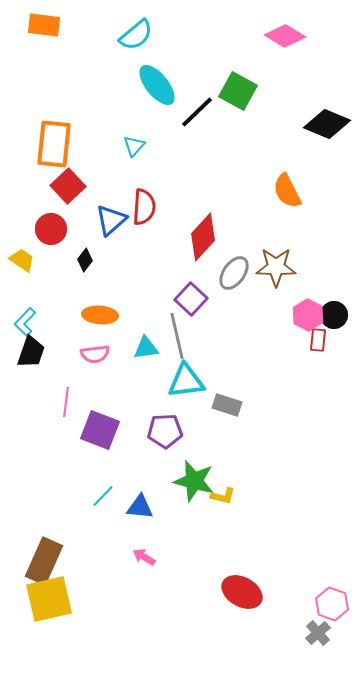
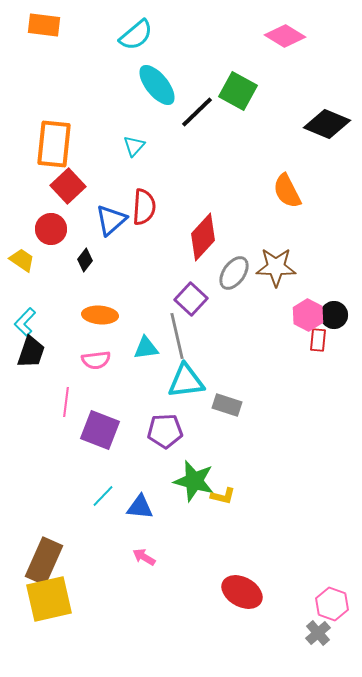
pink semicircle at (95, 354): moved 1 px right, 6 px down
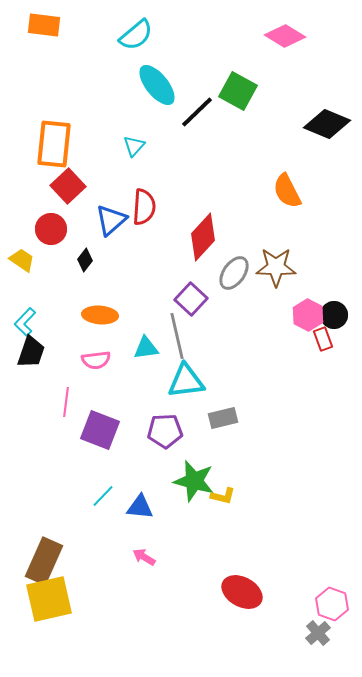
red rectangle at (318, 340): moved 5 px right, 1 px up; rotated 25 degrees counterclockwise
gray rectangle at (227, 405): moved 4 px left, 13 px down; rotated 32 degrees counterclockwise
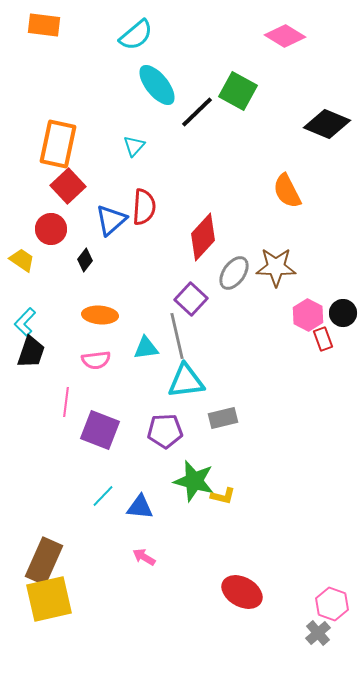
orange rectangle at (54, 144): moved 4 px right; rotated 6 degrees clockwise
black circle at (334, 315): moved 9 px right, 2 px up
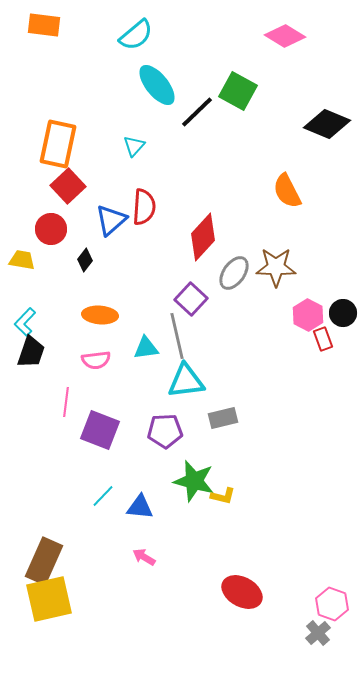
yellow trapezoid at (22, 260): rotated 24 degrees counterclockwise
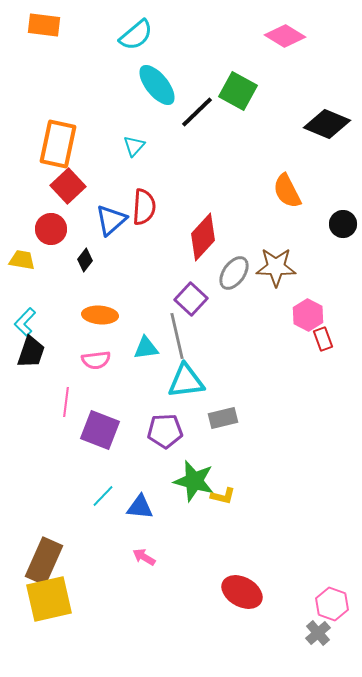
black circle at (343, 313): moved 89 px up
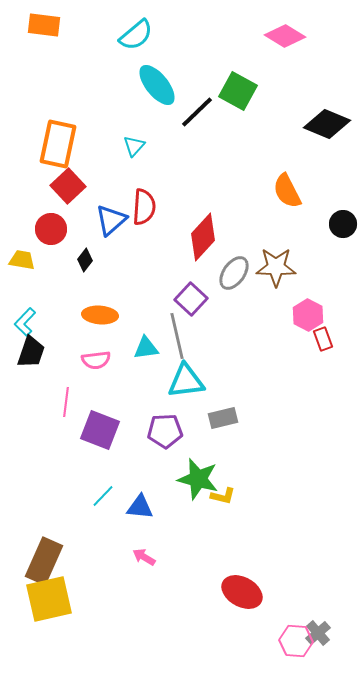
green star at (194, 481): moved 4 px right, 2 px up
pink hexagon at (332, 604): moved 36 px left, 37 px down; rotated 16 degrees counterclockwise
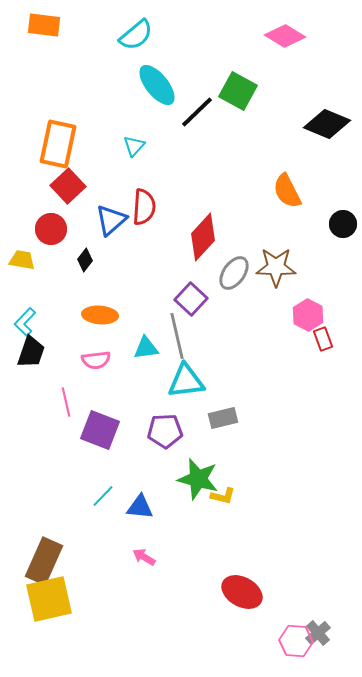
pink line at (66, 402): rotated 20 degrees counterclockwise
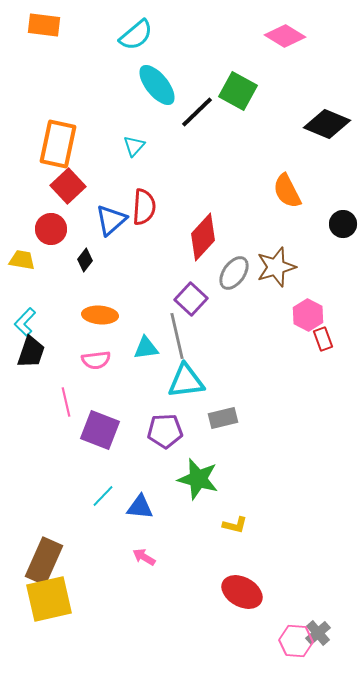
brown star at (276, 267): rotated 18 degrees counterclockwise
yellow L-shape at (223, 496): moved 12 px right, 29 px down
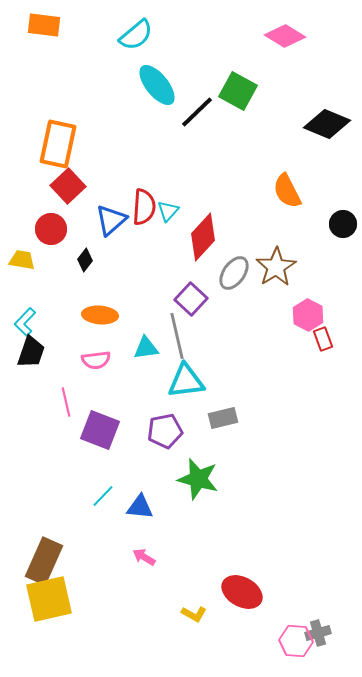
cyan triangle at (134, 146): moved 34 px right, 65 px down
brown star at (276, 267): rotated 15 degrees counterclockwise
purple pentagon at (165, 431): rotated 8 degrees counterclockwise
yellow L-shape at (235, 525): moved 41 px left, 89 px down; rotated 15 degrees clockwise
gray cross at (318, 633): rotated 25 degrees clockwise
